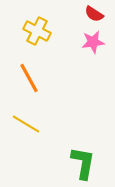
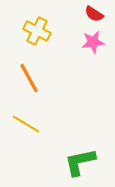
green L-shape: moved 3 px left, 1 px up; rotated 112 degrees counterclockwise
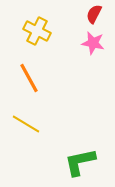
red semicircle: rotated 84 degrees clockwise
pink star: moved 1 px down; rotated 20 degrees clockwise
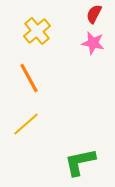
yellow cross: rotated 24 degrees clockwise
yellow line: rotated 72 degrees counterclockwise
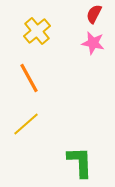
green L-shape: rotated 100 degrees clockwise
